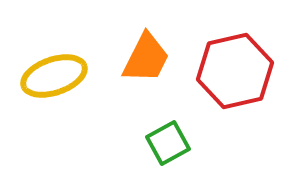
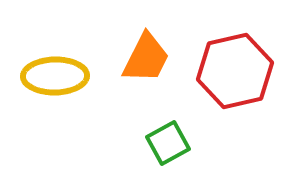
yellow ellipse: moved 1 px right; rotated 18 degrees clockwise
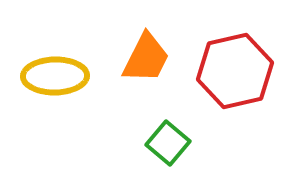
green square: rotated 21 degrees counterclockwise
